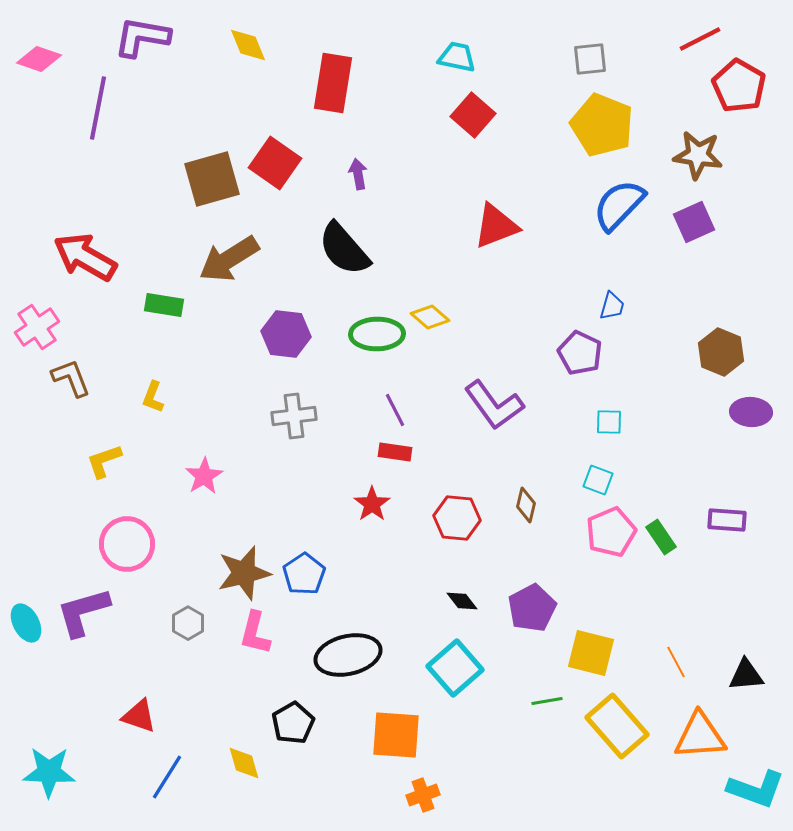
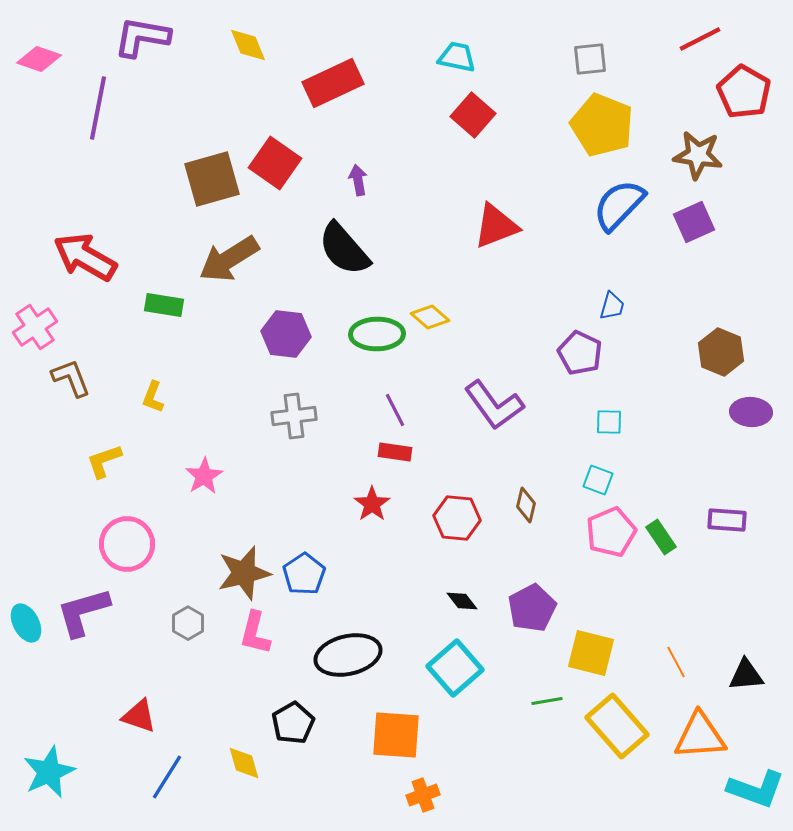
red rectangle at (333, 83): rotated 56 degrees clockwise
red pentagon at (739, 86): moved 5 px right, 6 px down
purple arrow at (358, 174): moved 6 px down
pink cross at (37, 327): moved 2 px left
cyan star at (49, 772): rotated 26 degrees counterclockwise
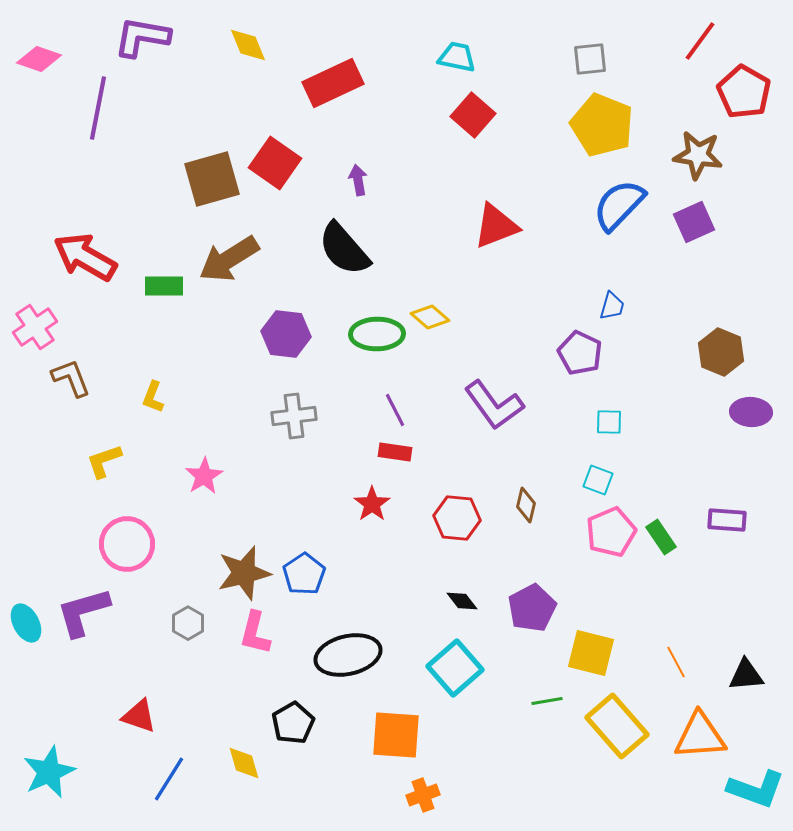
red line at (700, 39): moved 2 px down; rotated 27 degrees counterclockwise
green rectangle at (164, 305): moved 19 px up; rotated 9 degrees counterclockwise
blue line at (167, 777): moved 2 px right, 2 px down
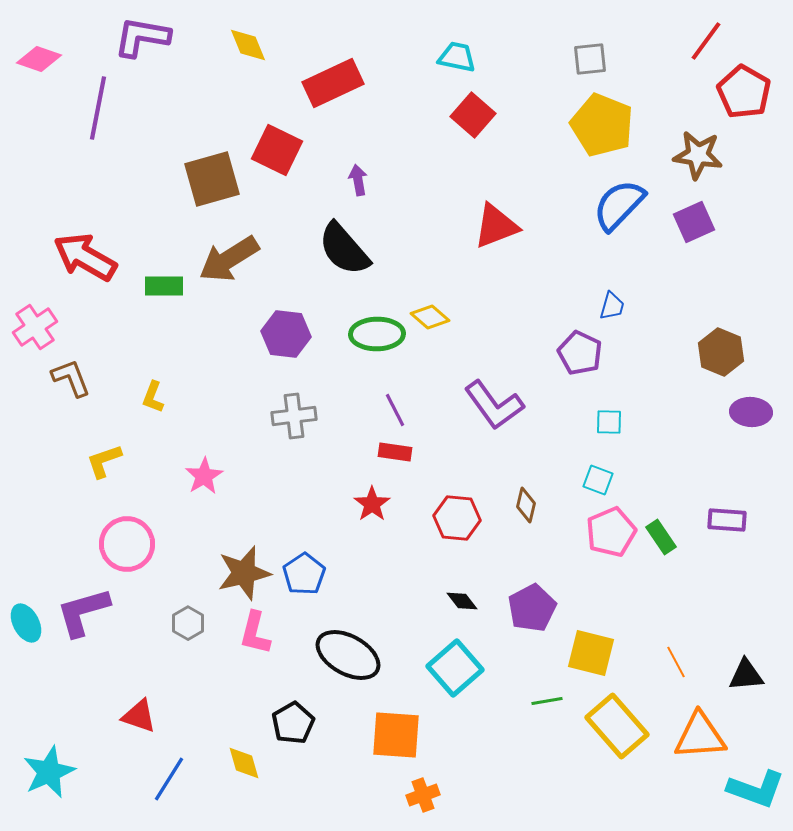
red line at (700, 41): moved 6 px right
red square at (275, 163): moved 2 px right, 13 px up; rotated 9 degrees counterclockwise
black ellipse at (348, 655): rotated 42 degrees clockwise
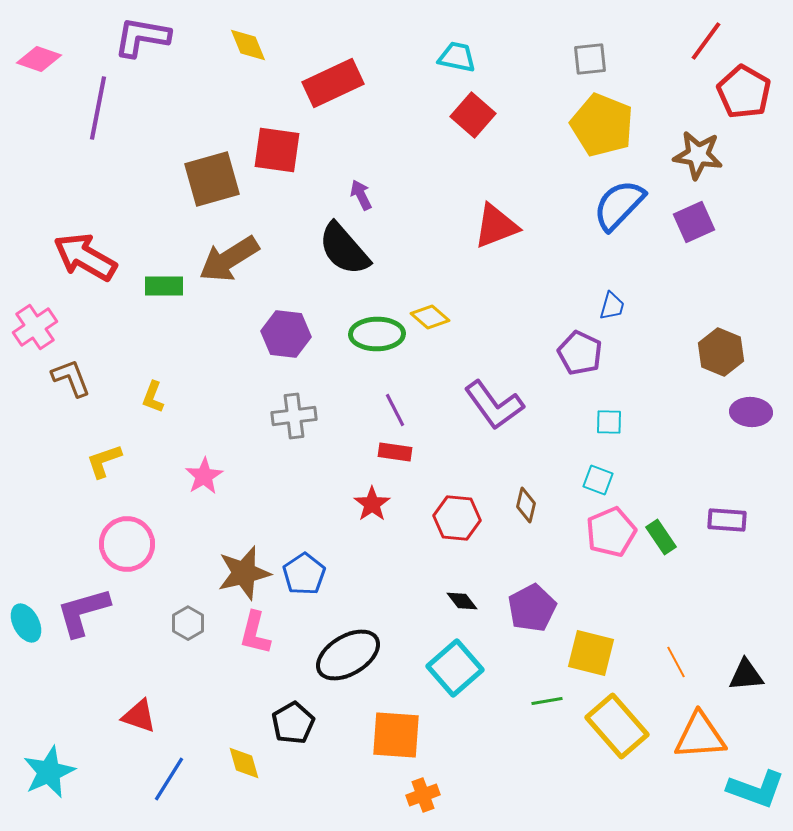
red square at (277, 150): rotated 18 degrees counterclockwise
purple arrow at (358, 180): moved 3 px right, 15 px down; rotated 16 degrees counterclockwise
black ellipse at (348, 655): rotated 60 degrees counterclockwise
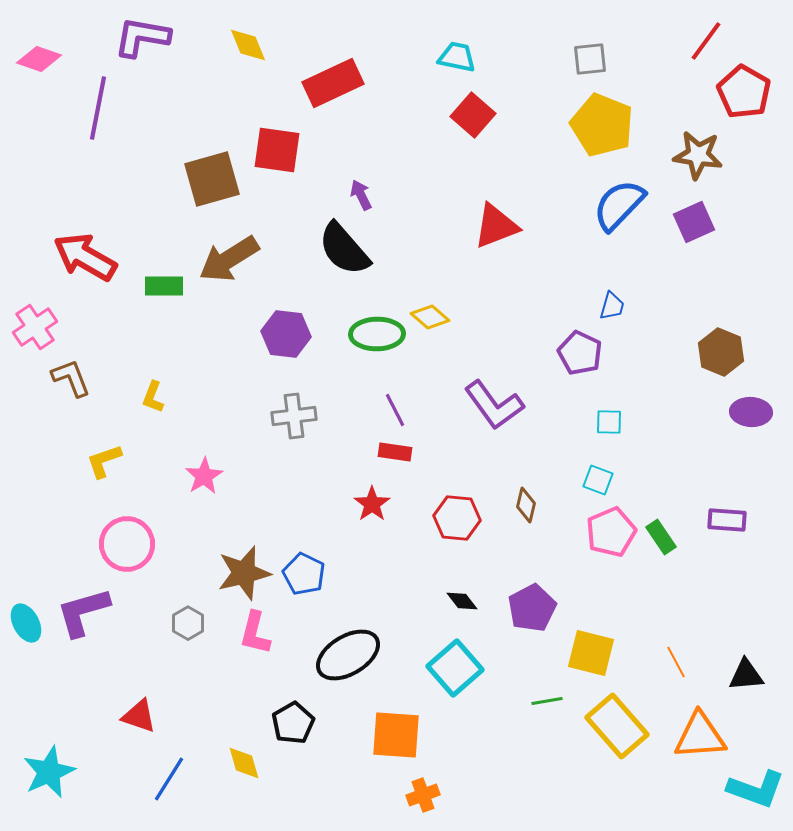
blue pentagon at (304, 574): rotated 12 degrees counterclockwise
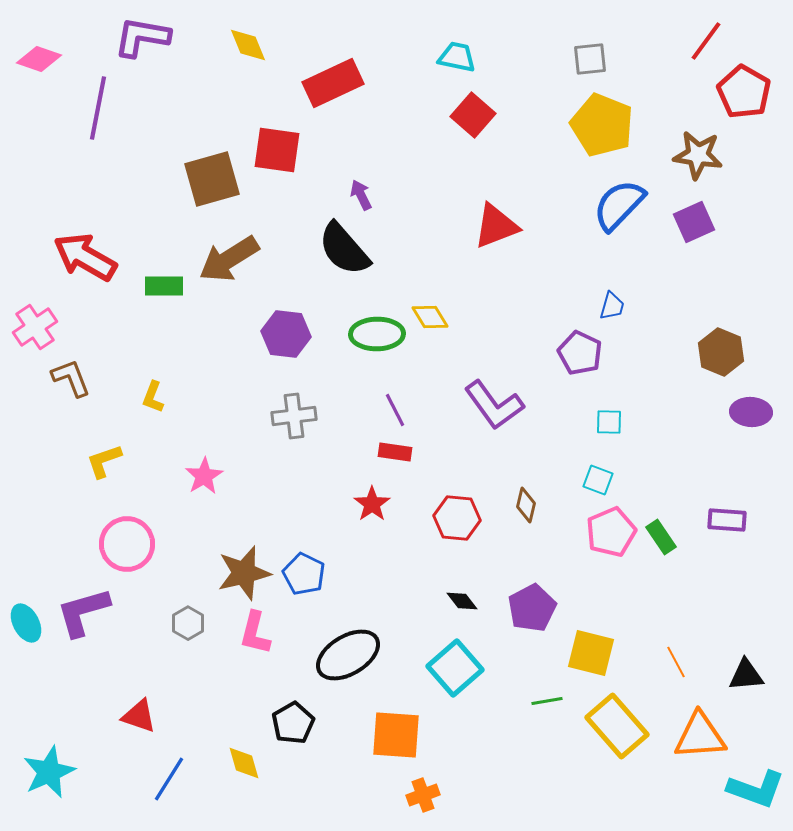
yellow diamond at (430, 317): rotated 18 degrees clockwise
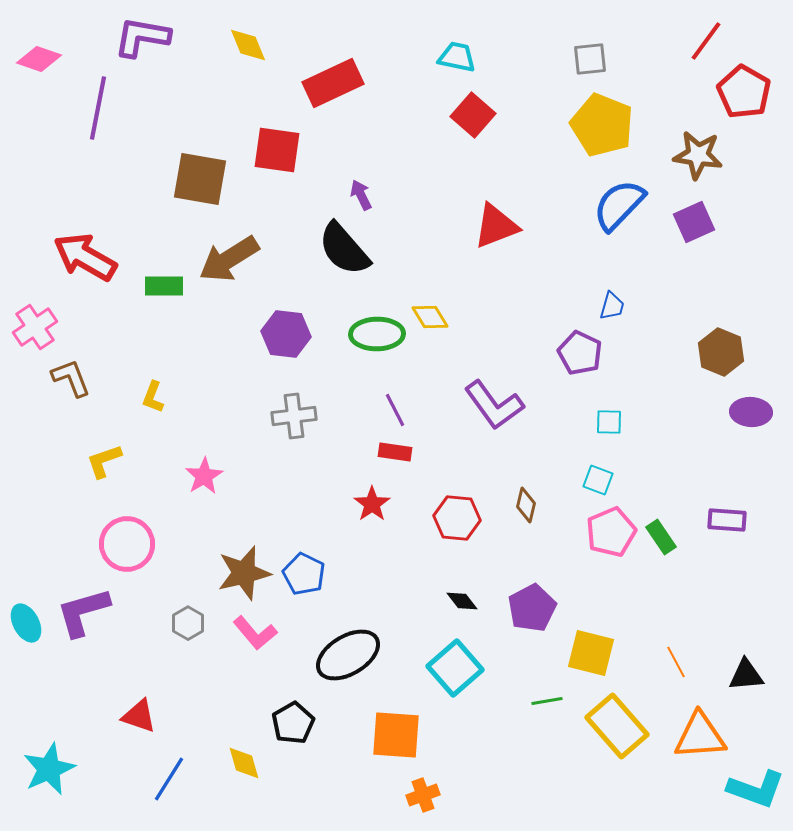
brown square at (212, 179): moved 12 px left; rotated 26 degrees clockwise
pink L-shape at (255, 633): rotated 54 degrees counterclockwise
cyan star at (49, 772): moved 3 px up
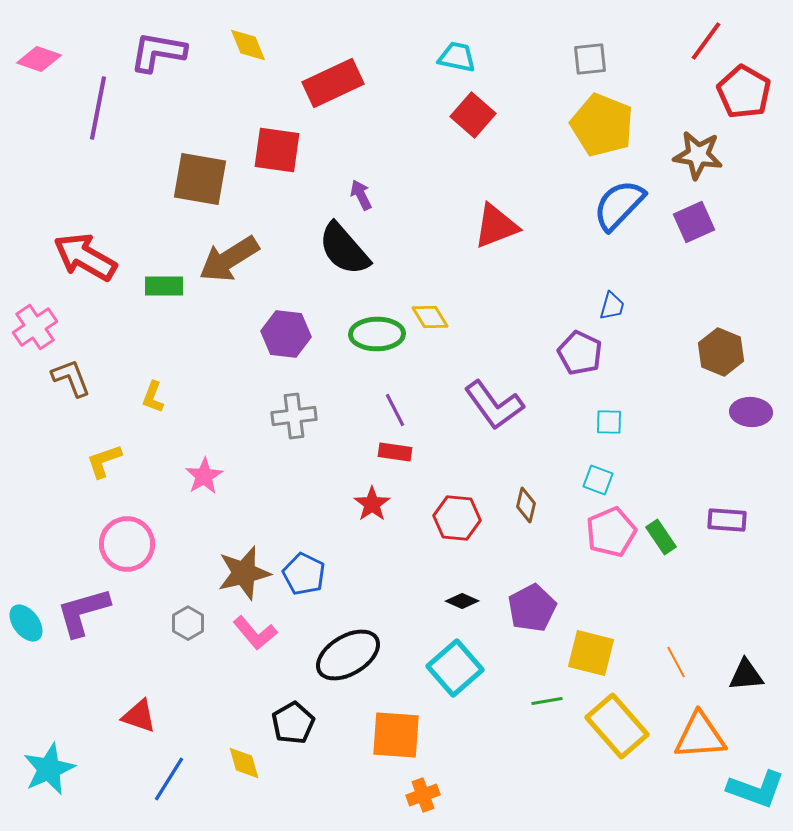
purple L-shape at (142, 37): moved 16 px right, 15 px down
black diamond at (462, 601): rotated 28 degrees counterclockwise
cyan ellipse at (26, 623): rotated 9 degrees counterclockwise
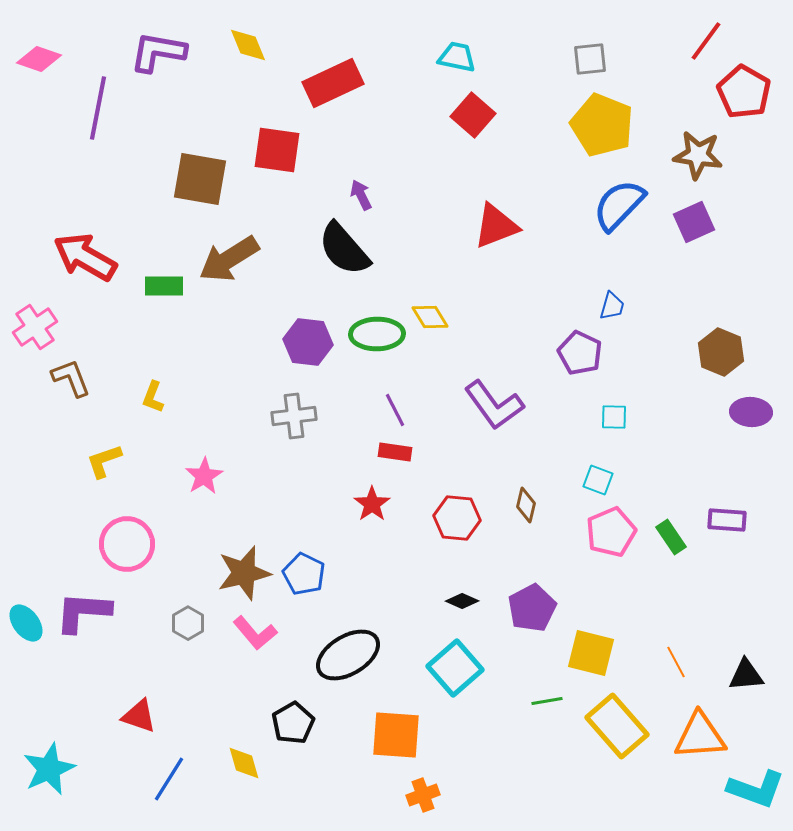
purple hexagon at (286, 334): moved 22 px right, 8 px down
cyan square at (609, 422): moved 5 px right, 5 px up
green rectangle at (661, 537): moved 10 px right
purple L-shape at (83, 612): rotated 20 degrees clockwise
